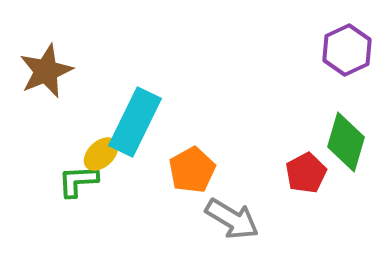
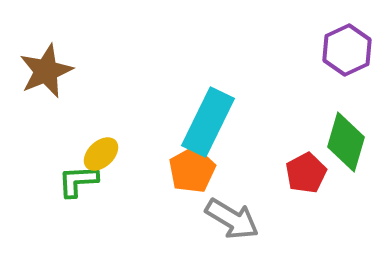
cyan rectangle: moved 73 px right
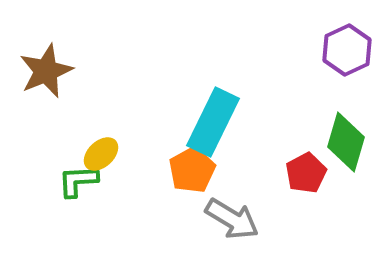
cyan rectangle: moved 5 px right
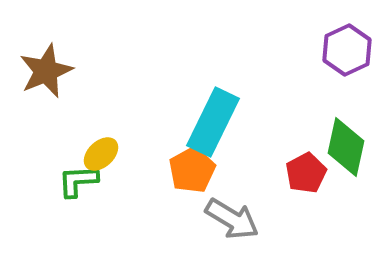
green diamond: moved 5 px down; rotated 4 degrees counterclockwise
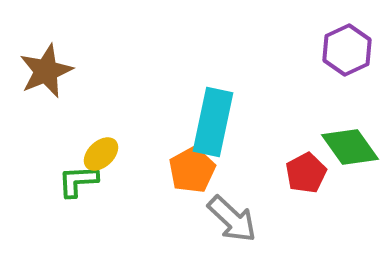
cyan rectangle: rotated 14 degrees counterclockwise
green diamond: moved 4 px right; rotated 48 degrees counterclockwise
gray arrow: rotated 12 degrees clockwise
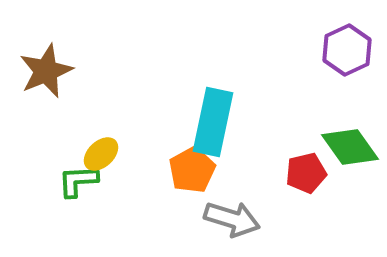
red pentagon: rotated 15 degrees clockwise
gray arrow: rotated 26 degrees counterclockwise
